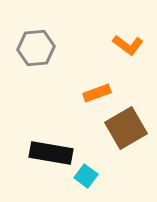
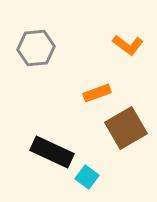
black rectangle: moved 1 px right, 1 px up; rotated 15 degrees clockwise
cyan square: moved 1 px right, 1 px down
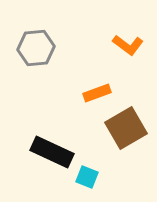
cyan square: rotated 15 degrees counterclockwise
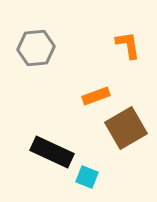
orange L-shape: rotated 136 degrees counterclockwise
orange rectangle: moved 1 px left, 3 px down
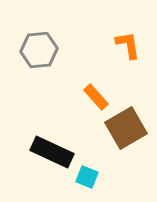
gray hexagon: moved 3 px right, 2 px down
orange rectangle: moved 1 px down; rotated 68 degrees clockwise
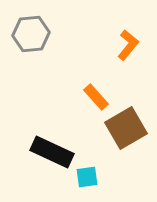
orange L-shape: rotated 48 degrees clockwise
gray hexagon: moved 8 px left, 16 px up
cyan square: rotated 30 degrees counterclockwise
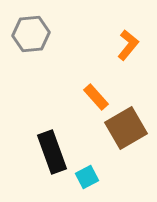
black rectangle: rotated 45 degrees clockwise
cyan square: rotated 20 degrees counterclockwise
